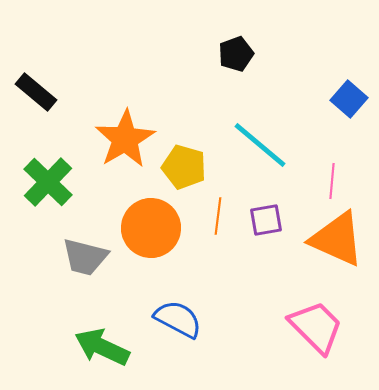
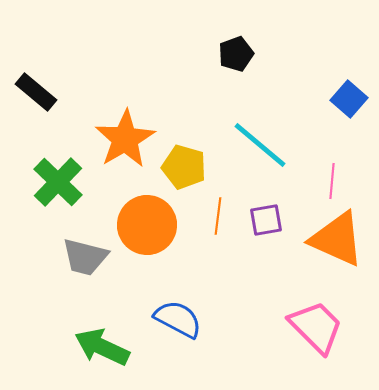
green cross: moved 10 px right
orange circle: moved 4 px left, 3 px up
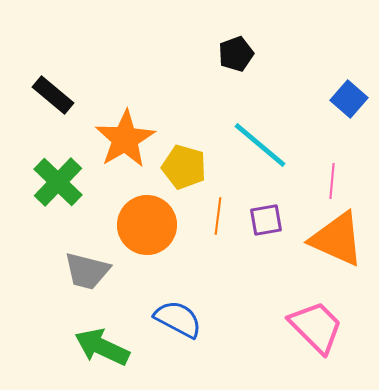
black rectangle: moved 17 px right, 3 px down
gray trapezoid: moved 2 px right, 14 px down
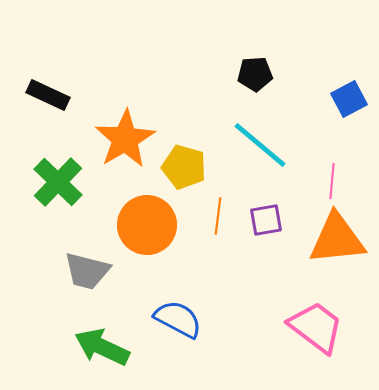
black pentagon: moved 19 px right, 20 px down; rotated 16 degrees clockwise
black rectangle: moved 5 px left; rotated 15 degrees counterclockwise
blue square: rotated 21 degrees clockwise
orange triangle: rotated 30 degrees counterclockwise
pink trapezoid: rotated 8 degrees counterclockwise
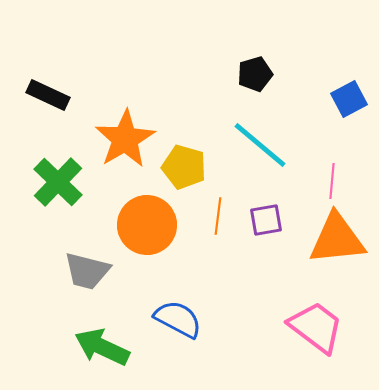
black pentagon: rotated 12 degrees counterclockwise
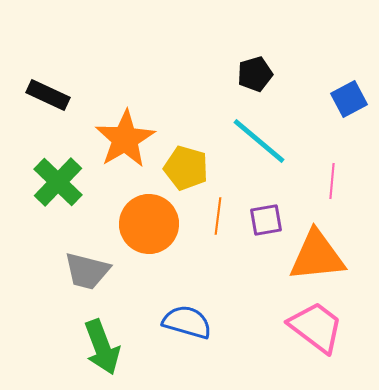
cyan line: moved 1 px left, 4 px up
yellow pentagon: moved 2 px right, 1 px down
orange circle: moved 2 px right, 1 px up
orange triangle: moved 20 px left, 17 px down
blue semicircle: moved 9 px right, 3 px down; rotated 12 degrees counterclockwise
green arrow: rotated 136 degrees counterclockwise
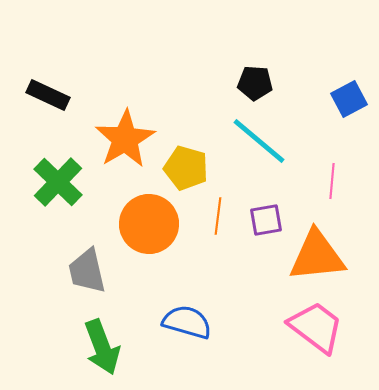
black pentagon: moved 9 px down; rotated 20 degrees clockwise
gray trapezoid: rotated 63 degrees clockwise
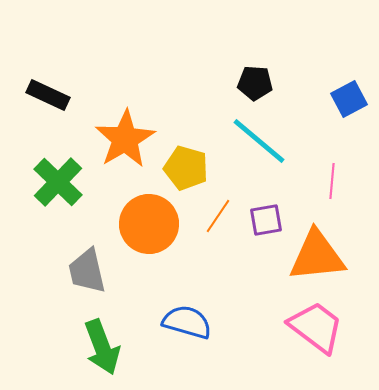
orange line: rotated 27 degrees clockwise
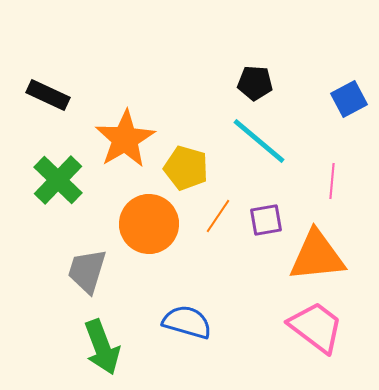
green cross: moved 2 px up
gray trapezoid: rotated 30 degrees clockwise
